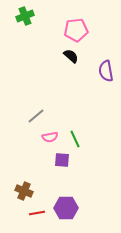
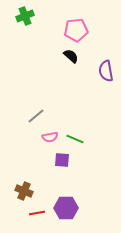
green line: rotated 42 degrees counterclockwise
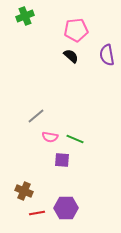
purple semicircle: moved 1 px right, 16 px up
pink semicircle: rotated 21 degrees clockwise
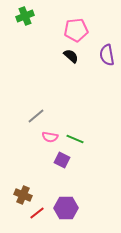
purple square: rotated 21 degrees clockwise
brown cross: moved 1 px left, 4 px down
red line: rotated 28 degrees counterclockwise
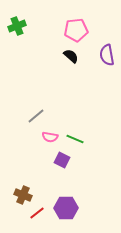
green cross: moved 8 px left, 10 px down
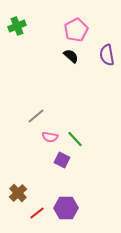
pink pentagon: rotated 20 degrees counterclockwise
green line: rotated 24 degrees clockwise
brown cross: moved 5 px left, 2 px up; rotated 24 degrees clockwise
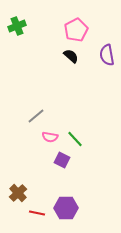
red line: rotated 49 degrees clockwise
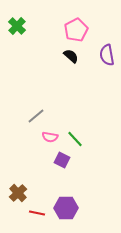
green cross: rotated 24 degrees counterclockwise
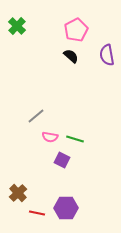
green line: rotated 30 degrees counterclockwise
